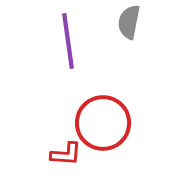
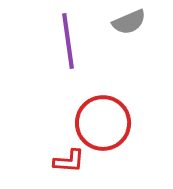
gray semicircle: rotated 124 degrees counterclockwise
red L-shape: moved 3 px right, 7 px down
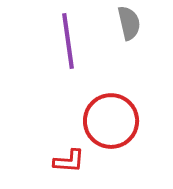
gray semicircle: moved 1 px down; rotated 80 degrees counterclockwise
red circle: moved 8 px right, 2 px up
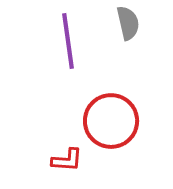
gray semicircle: moved 1 px left
red L-shape: moved 2 px left, 1 px up
